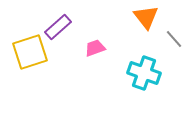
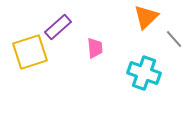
orange triangle: rotated 24 degrees clockwise
pink trapezoid: rotated 105 degrees clockwise
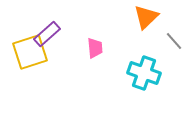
purple rectangle: moved 11 px left, 7 px down
gray line: moved 2 px down
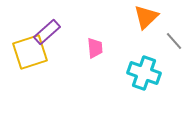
purple rectangle: moved 2 px up
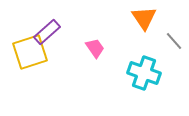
orange triangle: moved 2 px left, 1 px down; rotated 20 degrees counterclockwise
pink trapezoid: rotated 30 degrees counterclockwise
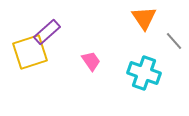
pink trapezoid: moved 4 px left, 13 px down
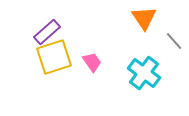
yellow square: moved 24 px right, 5 px down
pink trapezoid: moved 1 px right, 1 px down
cyan cross: rotated 16 degrees clockwise
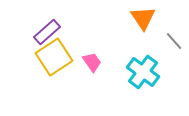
orange triangle: moved 1 px left
yellow square: rotated 15 degrees counterclockwise
cyan cross: moved 1 px left, 1 px up
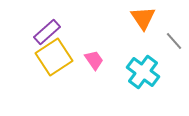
pink trapezoid: moved 2 px right, 2 px up
